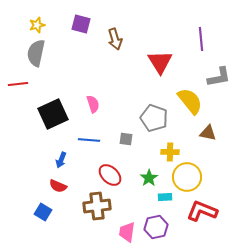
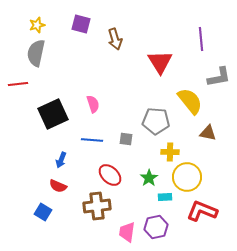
gray pentagon: moved 2 px right, 3 px down; rotated 16 degrees counterclockwise
blue line: moved 3 px right
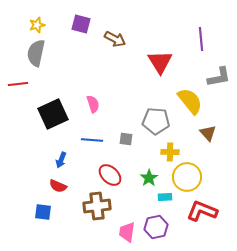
brown arrow: rotated 45 degrees counterclockwise
brown triangle: rotated 36 degrees clockwise
blue square: rotated 24 degrees counterclockwise
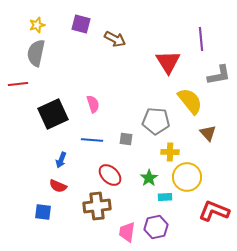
red triangle: moved 8 px right
gray L-shape: moved 2 px up
red L-shape: moved 12 px right
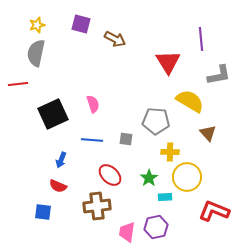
yellow semicircle: rotated 20 degrees counterclockwise
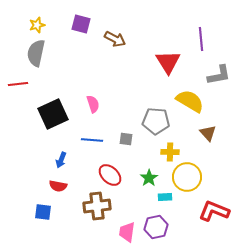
red semicircle: rotated 12 degrees counterclockwise
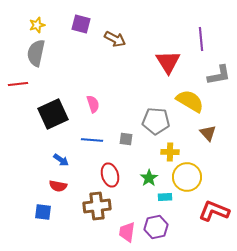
blue arrow: rotated 77 degrees counterclockwise
red ellipse: rotated 30 degrees clockwise
